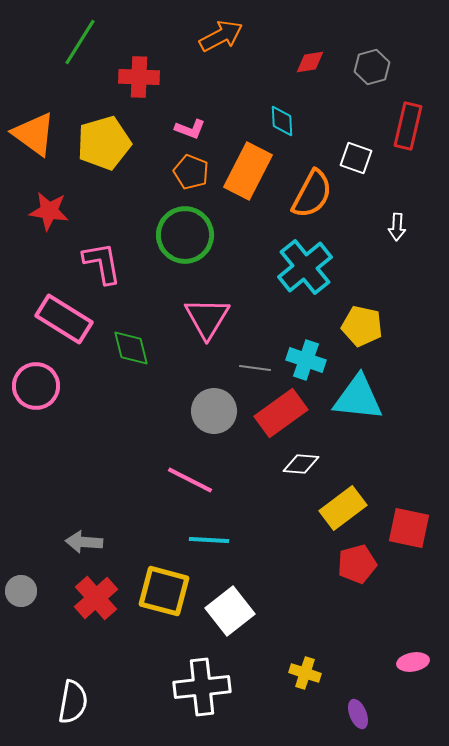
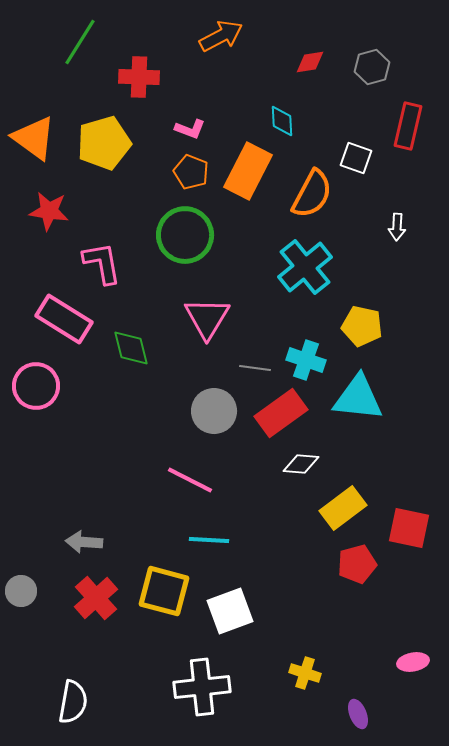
orange triangle at (34, 134): moved 4 px down
white square at (230, 611): rotated 18 degrees clockwise
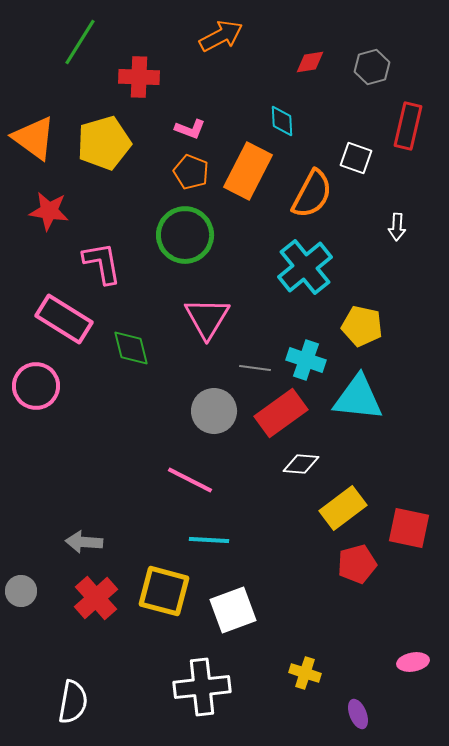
white square at (230, 611): moved 3 px right, 1 px up
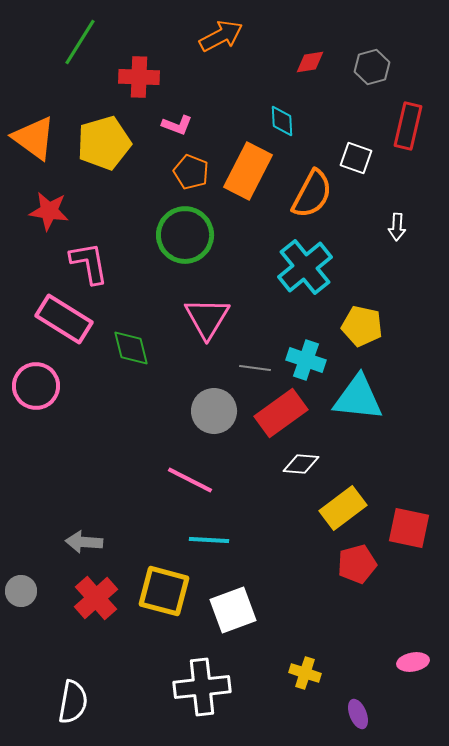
pink L-shape at (190, 129): moved 13 px left, 4 px up
pink L-shape at (102, 263): moved 13 px left
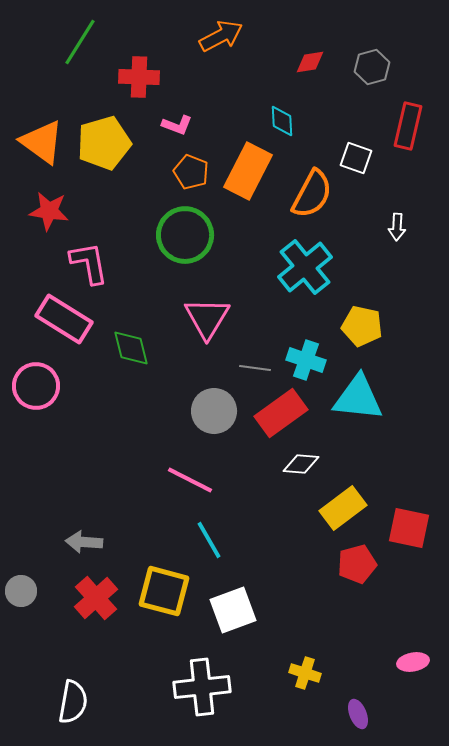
orange triangle at (34, 138): moved 8 px right, 4 px down
cyan line at (209, 540): rotated 57 degrees clockwise
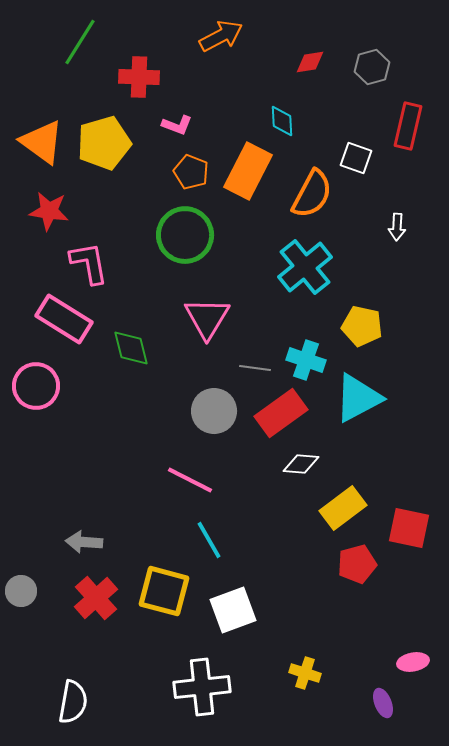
cyan triangle at (358, 398): rotated 34 degrees counterclockwise
purple ellipse at (358, 714): moved 25 px right, 11 px up
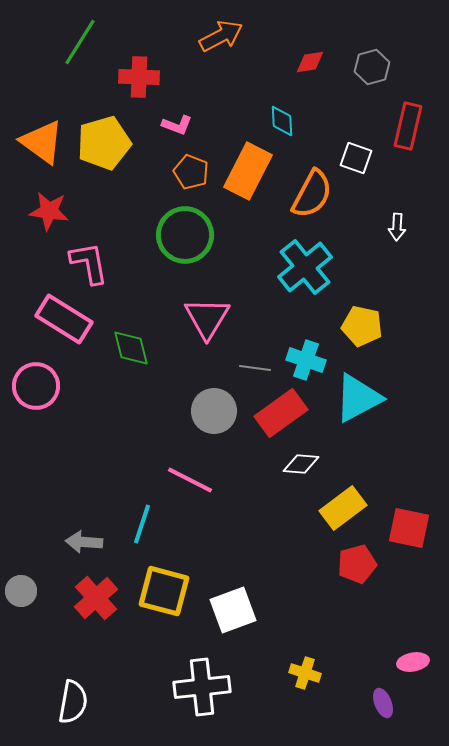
cyan line at (209, 540): moved 67 px left, 16 px up; rotated 48 degrees clockwise
